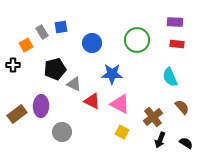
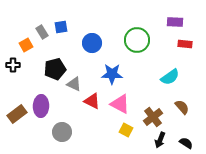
red rectangle: moved 8 px right
cyan semicircle: rotated 102 degrees counterclockwise
yellow square: moved 4 px right, 2 px up
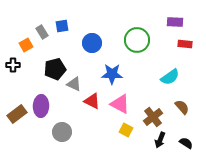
blue square: moved 1 px right, 1 px up
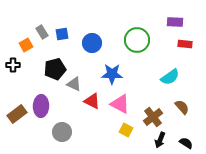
blue square: moved 8 px down
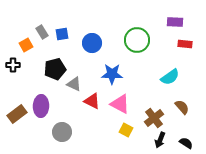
brown cross: moved 1 px right, 1 px down
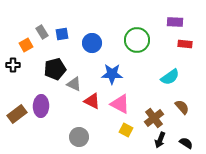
gray circle: moved 17 px right, 5 px down
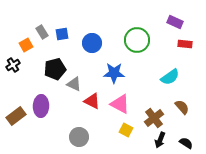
purple rectangle: rotated 21 degrees clockwise
black cross: rotated 32 degrees counterclockwise
blue star: moved 2 px right, 1 px up
brown rectangle: moved 1 px left, 2 px down
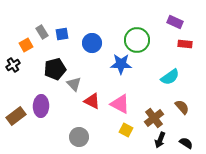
blue star: moved 7 px right, 9 px up
gray triangle: rotated 21 degrees clockwise
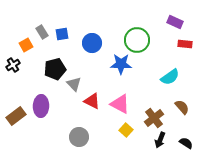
yellow square: rotated 16 degrees clockwise
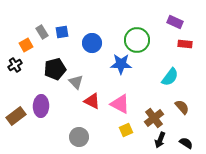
blue square: moved 2 px up
black cross: moved 2 px right
cyan semicircle: rotated 18 degrees counterclockwise
gray triangle: moved 2 px right, 2 px up
yellow square: rotated 24 degrees clockwise
